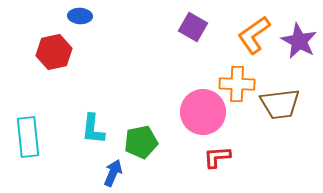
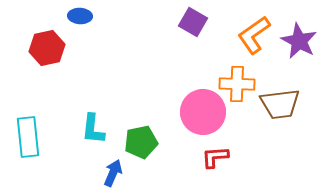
purple square: moved 5 px up
red hexagon: moved 7 px left, 4 px up
red L-shape: moved 2 px left
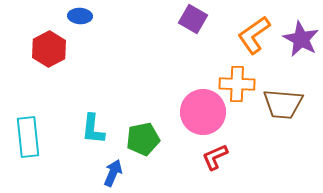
purple square: moved 3 px up
purple star: moved 2 px right, 2 px up
red hexagon: moved 2 px right, 1 px down; rotated 16 degrees counterclockwise
brown trapezoid: moved 3 px right; rotated 12 degrees clockwise
green pentagon: moved 2 px right, 3 px up
red L-shape: rotated 20 degrees counterclockwise
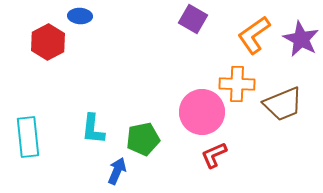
red hexagon: moved 1 px left, 7 px up
brown trapezoid: rotated 27 degrees counterclockwise
pink circle: moved 1 px left
red L-shape: moved 1 px left, 2 px up
blue arrow: moved 4 px right, 2 px up
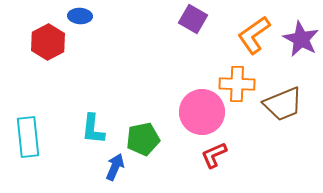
blue arrow: moved 2 px left, 4 px up
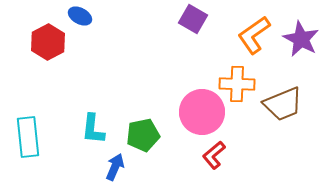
blue ellipse: rotated 25 degrees clockwise
green pentagon: moved 4 px up
red L-shape: rotated 16 degrees counterclockwise
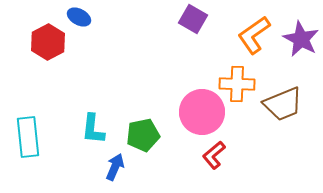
blue ellipse: moved 1 px left, 1 px down
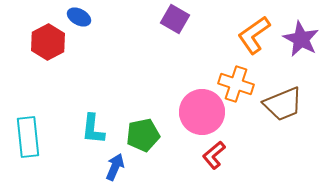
purple square: moved 18 px left
orange cross: moved 1 px left; rotated 16 degrees clockwise
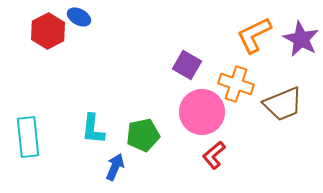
purple square: moved 12 px right, 46 px down
orange L-shape: rotated 9 degrees clockwise
red hexagon: moved 11 px up
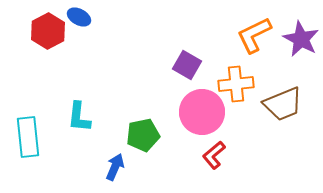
orange cross: rotated 24 degrees counterclockwise
cyan L-shape: moved 14 px left, 12 px up
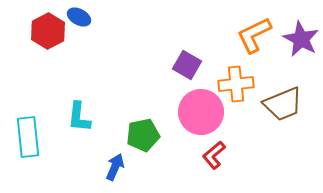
pink circle: moved 1 px left
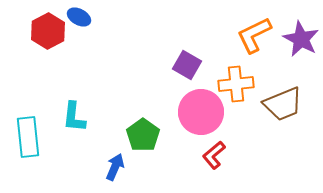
cyan L-shape: moved 5 px left
green pentagon: rotated 24 degrees counterclockwise
